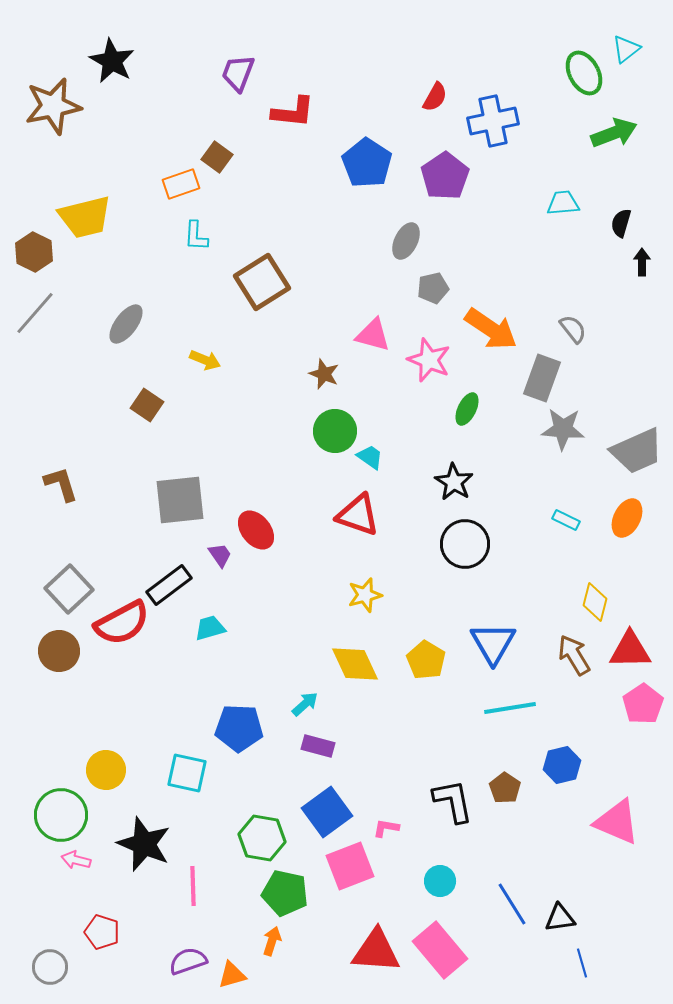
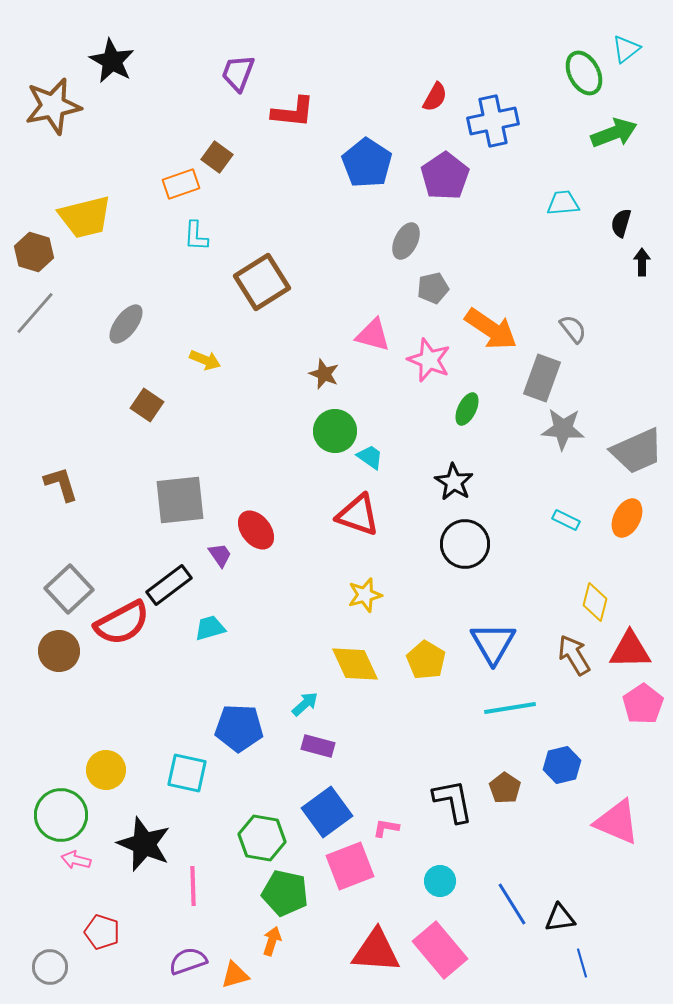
brown hexagon at (34, 252): rotated 9 degrees counterclockwise
orange triangle at (232, 975): moved 3 px right
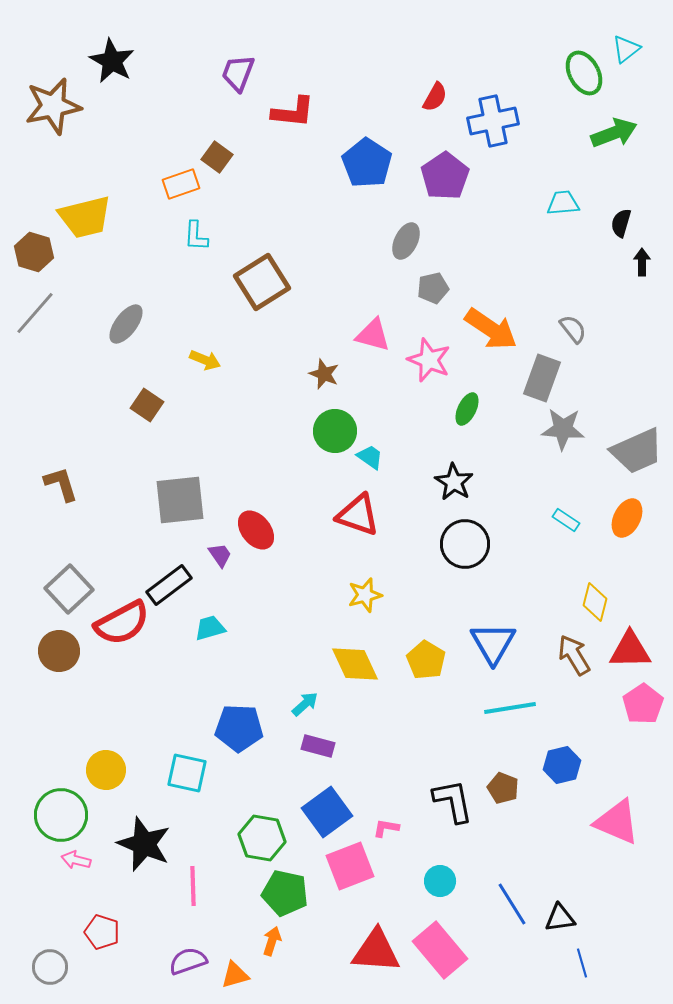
cyan rectangle at (566, 520): rotated 8 degrees clockwise
brown pentagon at (505, 788): moved 2 px left; rotated 12 degrees counterclockwise
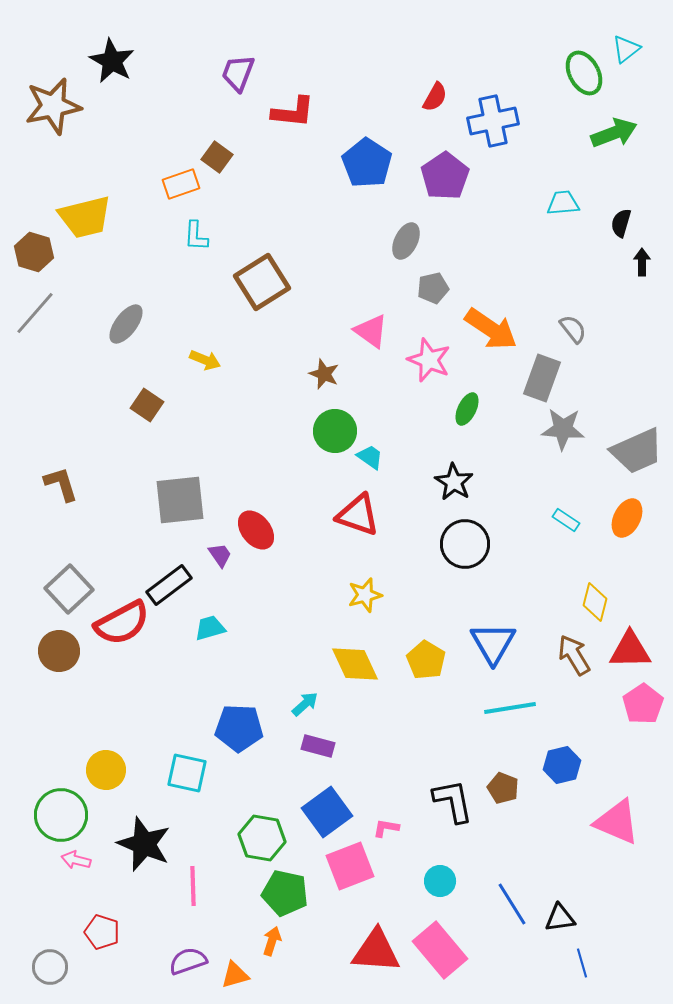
pink triangle at (373, 335): moved 2 px left, 4 px up; rotated 21 degrees clockwise
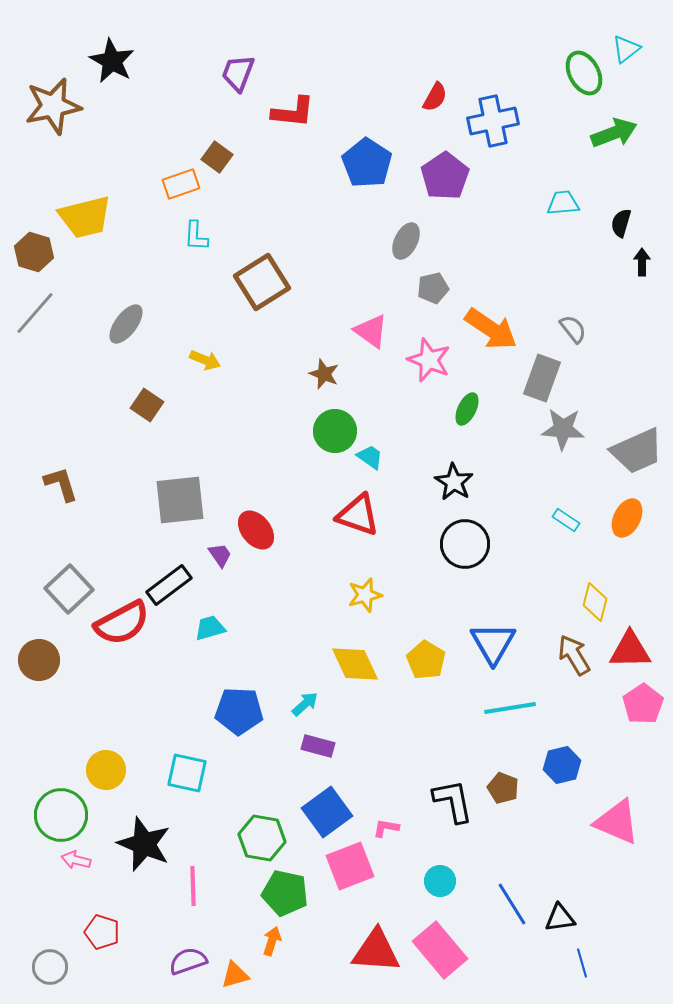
brown circle at (59, 651): moved 20 px left, 9 px down
blue pentagon at (239, 728): moved 17 px up
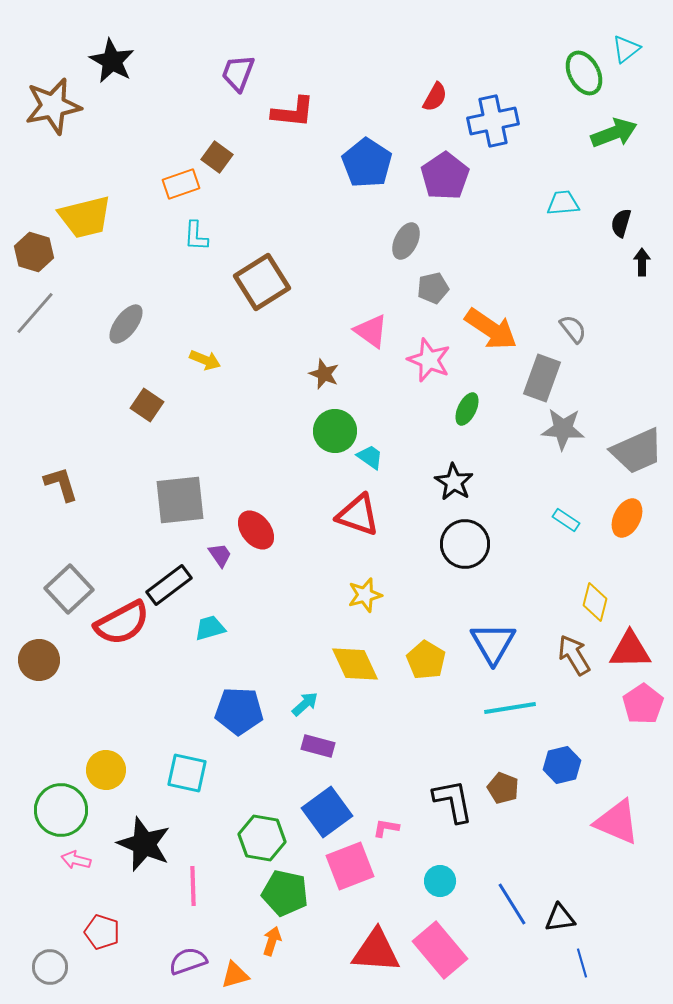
green circle at (61, 815): moved 5 px up
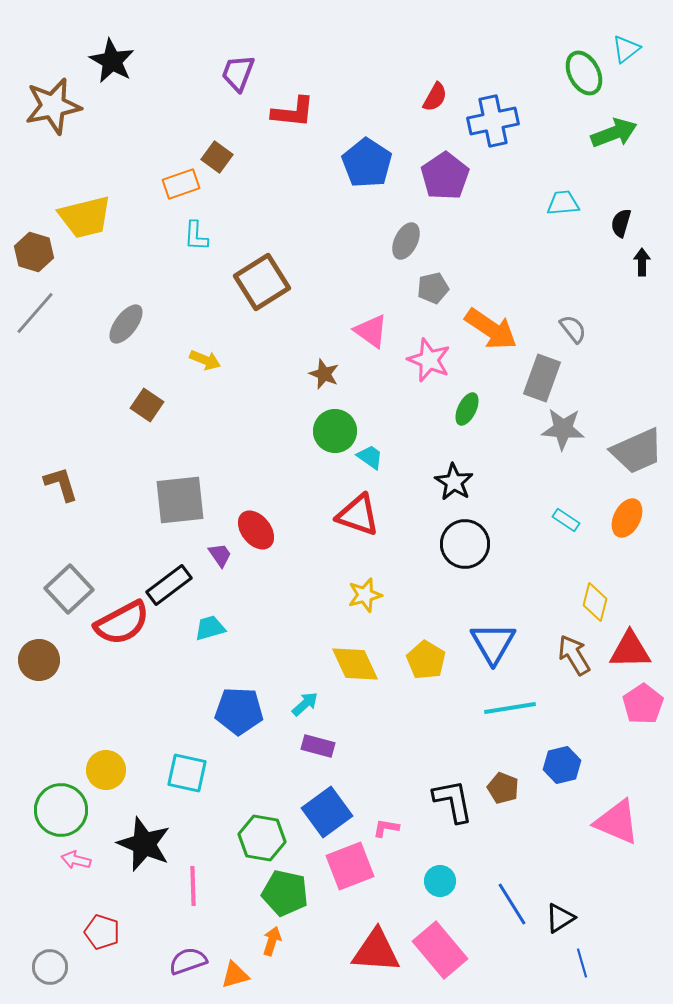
black triangle at (560, 918): rotated 24 degrees counterclockwise
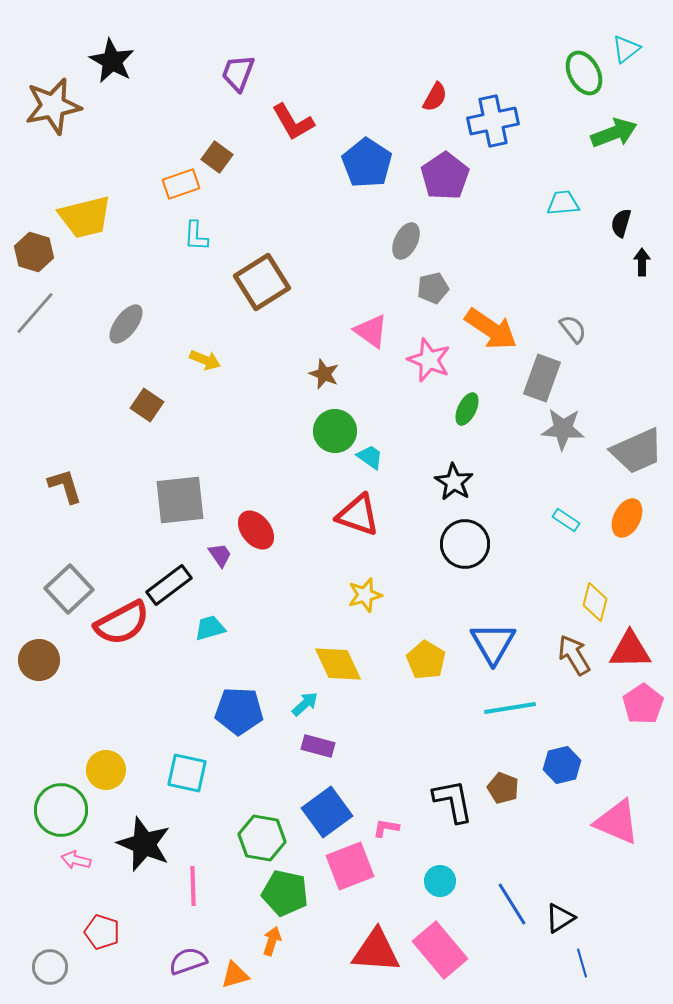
red L-shape at (293, 112): moved 10 px down; rotated 54 degrees clockwise
brown L-shape at (61, 484): moved 4 px right, 2 px down
yellow diamond at (355, 664): moved 17 px left
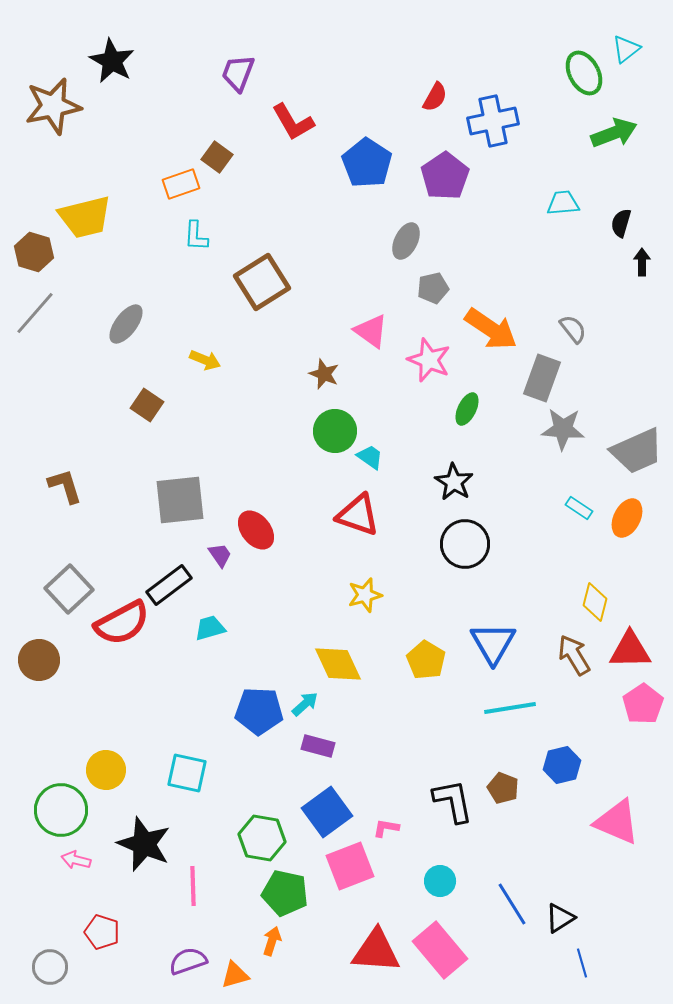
cyan rectangle at (566, 520): moved 13 px right, 12 px up
blue pentagon at (239, 711): moved 20 px right
